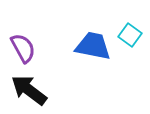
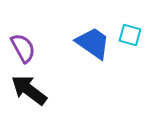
cyan square: rotated 20 degrees counterclockwise
blue trapezoid: moved 3 px up; rotated 24 degrees clockwise
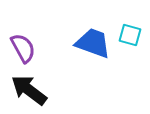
blue trapezoid: rotated 15 degrees counterclockwise
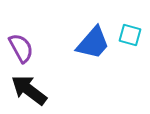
blue trapezoid: rotated 111 degrees clockwise
purple semicircle: moved 2 px left
